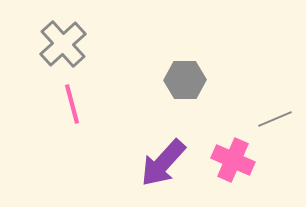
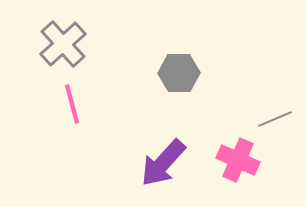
gray hexagon: moved 6 px left, 7 px up
pink cross: moved 5 px right
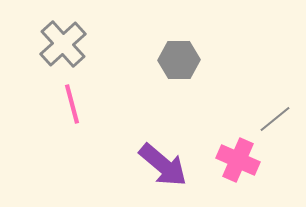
gray hexagon: moved 13 px up
gray line: rotated 16 degrees counterclockwise
purple arrow: moved 2 px down; rotated 92 degrees counterclockwise
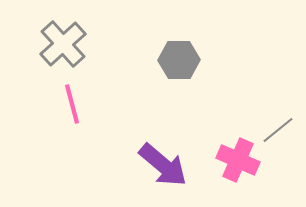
gray line: moved 3 px right, 11 px down
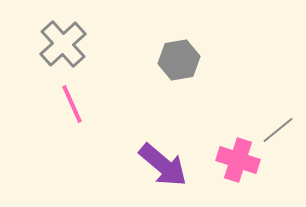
gray hexagon: rotated 9 degrees counterclockwise
pink line: rotated 9 degrees counterclockwise
pink cross: rotated 6 degrees counterclockwise
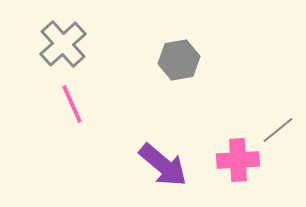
pink cross: rotated 21 degrees counterclockwise
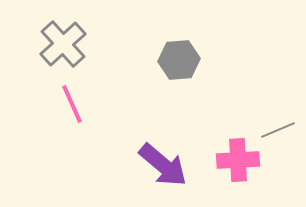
gray hexagon: rotated 6 degrees clockwise
gray line: rotated 16 degrees clockwise
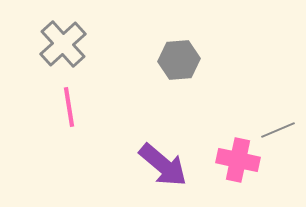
pink line: moved 3 px left, 3 px down; rotated 15 degrees clockwise
pink cross: rotated 15 degrees clockwise
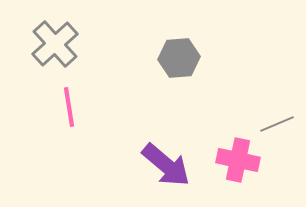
gray cross: moved 8 px left
gray hexagon: moved 2 px up
gray line: moved 1 px left, 6 px up
purple arrow: moved 3 px right
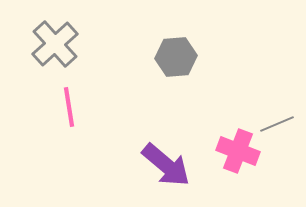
gray hexagon: moved 3 px left, 1 px up
pink cross: moved 9 px up; rotated 9 degrees clockwise
